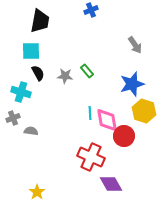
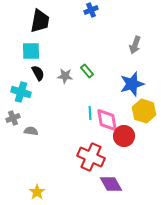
gray arrow: rotated 54 degrees clockwise
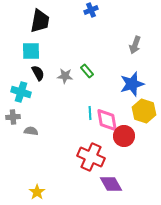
gray cross: moved 1 px up; rotated 16 degrees clockwise
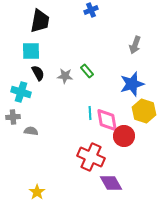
purple diamond: moved 1 px up
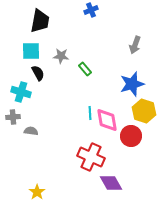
green rectangle: moved 2 px left, 2 px up
gray star: moved 4 px left, 20 px up
red circle: moved 7 px right
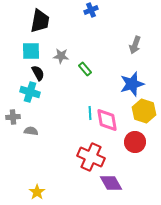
cyan cross: moved 9 px right
red circle: moved 4 px right, 6 px down
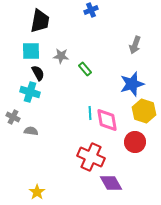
gray cross: rotated 32 degrees clockwise
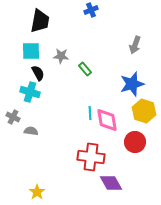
red cross: rotated 16 degrees counterclockwise
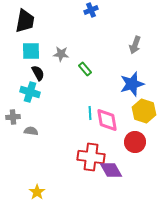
black trapezoid: moved 15 px left
gray star: moved 2 px up
gray cross: rotated 32 degrees counterclockwise
purple diamond: moved 13 px up
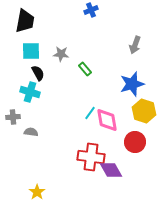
cyan line: rotated 40 degrees clockwise
gray semicircle: moved 1 px down
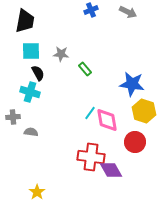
gray arrow: moved 7 px left, 33 px up; rotated 84 degrees counterclockwise
blue star: rotated 25 degrees clockwise
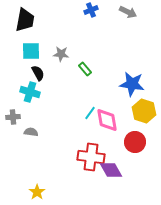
black trapezoid: moved 1 px up
